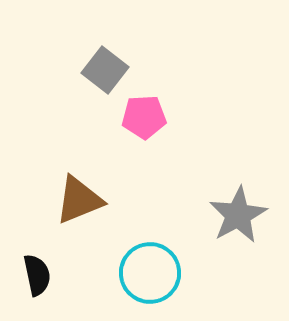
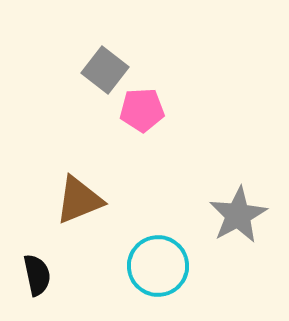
pink pentagon: moved 2 px left, 7 px up
cyan circle: moved 8 px right, 7 px up
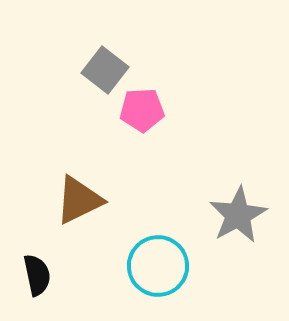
brown triangle: rotated 4 degrees counterclockwise
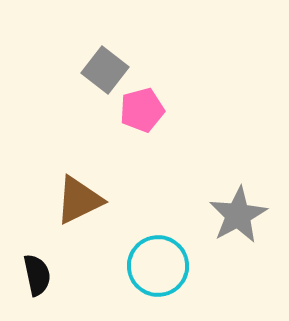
pink pentagon: rotated 12 degrees counterclockwise
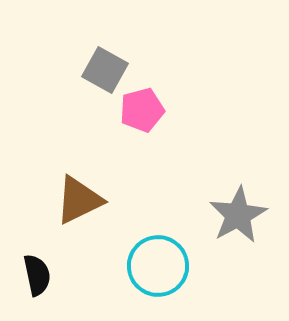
gray square: rotated 9 degrees counterclockwise
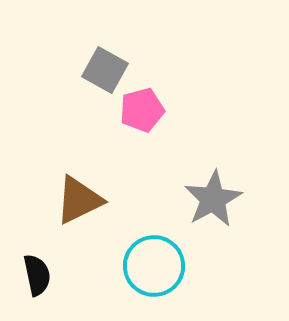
gray star: moved 25 px left, 16 px up
cyan circle: moved 4 px left
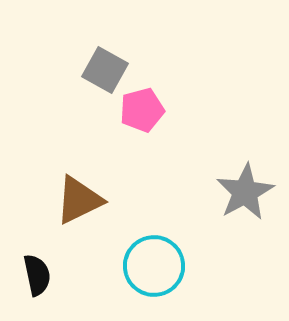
gray star: moved 32 px right, 7 px up
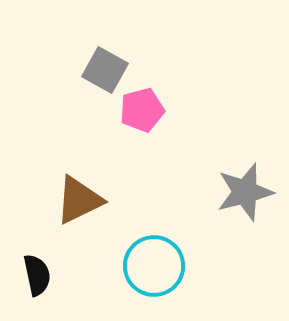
gray star: rotated 14 degrees clockwise
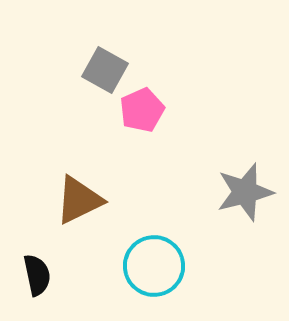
pink pentagon: rotated 9 degrees counterclockwise
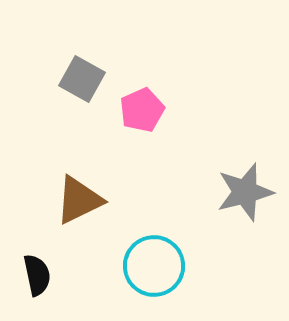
gray square: moved 23 px left, 9 px down
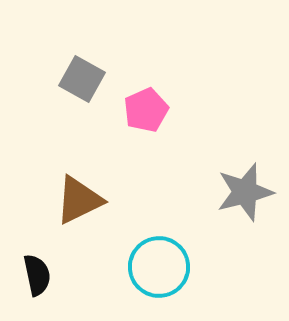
pink pentagon: moved 4 px right
cyan circle: moved 5 px right, 1 px down
